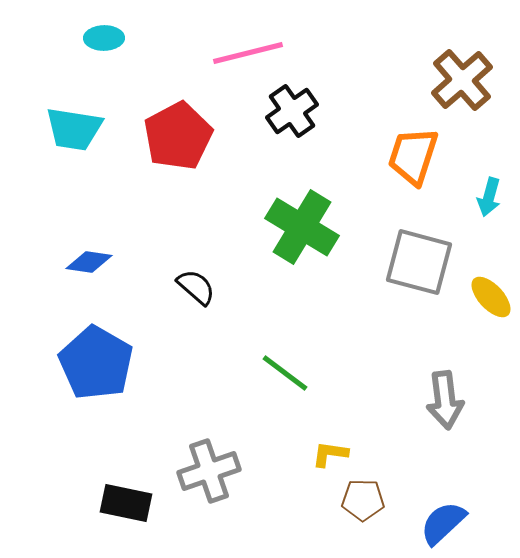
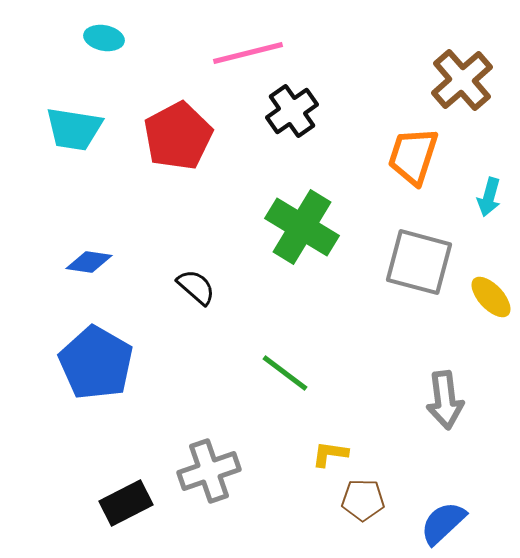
cyan ellipse: rotated 12 degrees clockwise
black rectangle: rotated 39 degrees counterclockwise
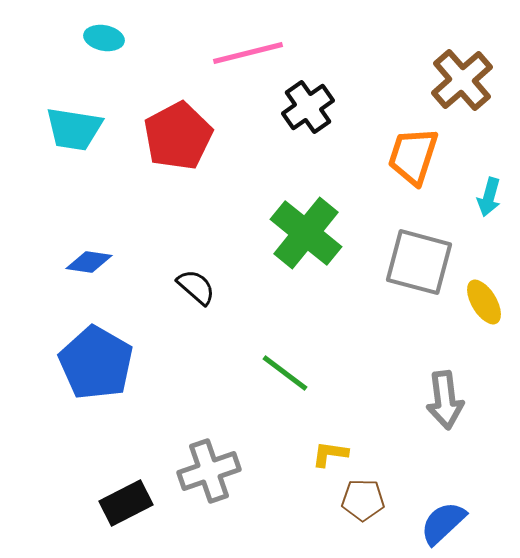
black cross: moved 16 px right, 4 px up
green cross: moved 4 px right, 6 px down; rotated 8 degrees clockwise
yellow ellipse: moved 7 px left, 5 px down; rotated 12 degrees clockwise
